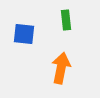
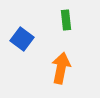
blue square: moved 2 px left, 5 px down; rotated 30 degrees clockwise
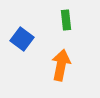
orange arrow: moved 3 px up
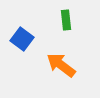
orange arrow: rotated 64 degrees counterclockwise
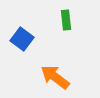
orange arrow: moved 6 px left, 12 px down
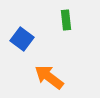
orange arrow: moved 6 px left
